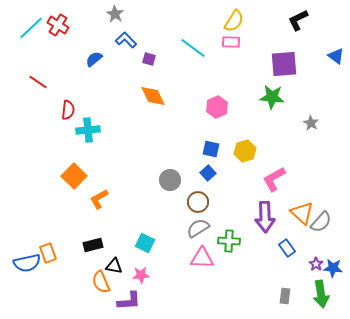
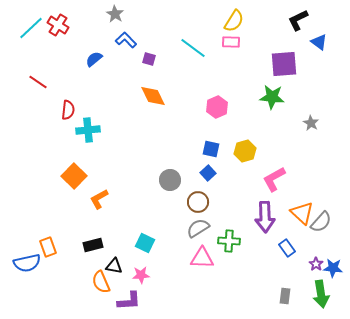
blue triangle at (336, 56): moved 17 px left, 14 px up
orange rectangle at (48, 253): moved 6 px up
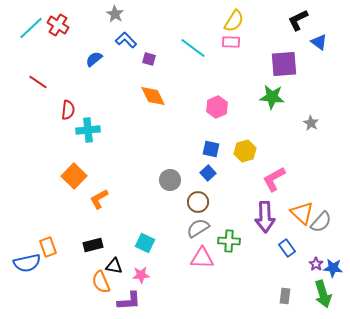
green arrow at (321, 294): moved 2 px right; rotated 8 degrees counterclockwise
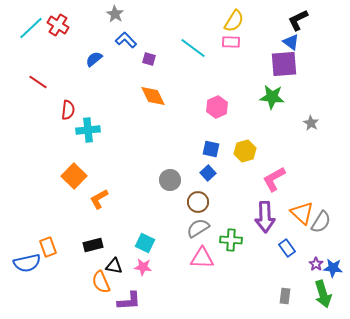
blue triangle at (319, 42): moved 28 px left
gray semicircle at (321, 222): rotated 10 degrees counterclockwise
green cross at (229, 241): moved 2 px right, 1 px up
pink star at (141, 275): moved 2 px right, 8 px up; rotated 12 degrees clockwise
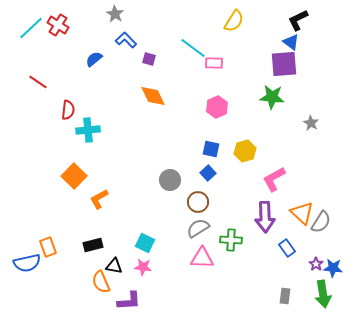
pink rectangle at (231, 42): moved 17 px left, 21 px down
green arrow at (323, 294): rotated 8 degrees clockwise
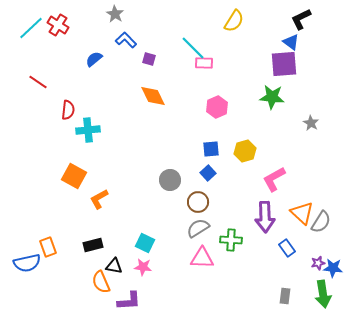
black L-shape at (298, 20): moved 3 px right, 1 px up
cyan line at (193, 48): rotated 8 degrees clockwise
pink rectangle at (214, 63): moved 10 px left
blue square at (211, 149): rotated 18 degrees counterclockwise
orange square at (74, 176): rotated 15 degrees counterclockwise
purple star at (316, 264): moved 2 px right, 1 px up; rotated 24 degrees clockwise
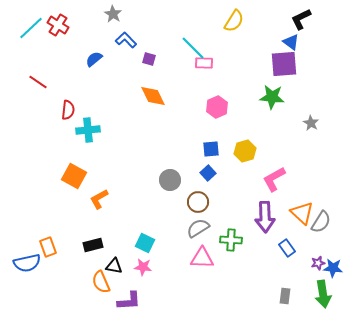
gray star at (115, 14): moved 2 px left
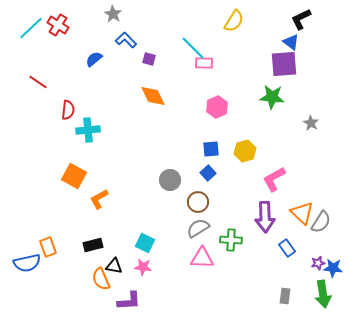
orange semicircle at (101, 282): moved 3 px up
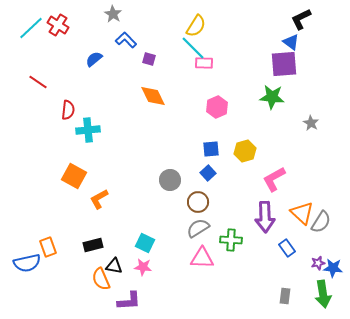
yellow semicircle at (234, 21): moved 38 px left, 5 px down
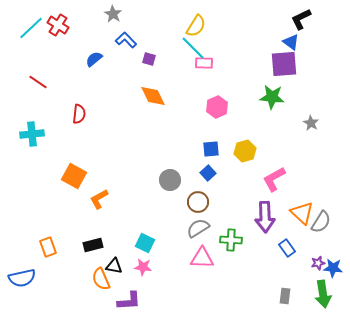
red semicircle at (68, 110): moved 11 px right, 4 px down
cyan cross at (88, 130): moved 56 px left, 4 px down
blue semicircle at (27, 263): moved 5 px left, 15 px down
